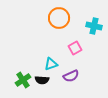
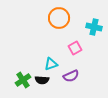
cyan cross: moved 1 px down
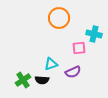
cyan cross: moved 7 px down
pink square: moved 4 px right; rotated 24 degrees clockwise
purple semicircle: moved 2 px right, 4 px up
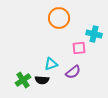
purple semicircle: rotated 14 degrees counterclockwise
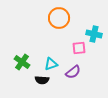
green cross: moved 1 px left, 18 px up; rotated 21 degrees counterclockwise
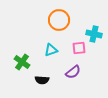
orange circle: moved 2 px down
cyan triangle: moved 14 px up
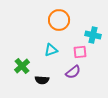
cyan cross: moved 1 px left, 1 px down
pink square: moved 1 px right, 4 px down
green cross: moved 4 px down; rotated 14 degrees clockwise
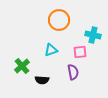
purple semicircle: rotated 63 degrees counterclockwise
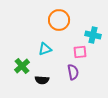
cyan triangle: moved 6 px left, 1 px up
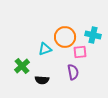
orange circle: moved 6 px right, 17 px down
